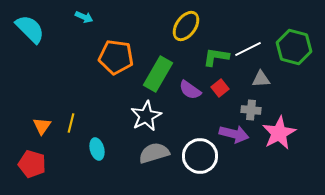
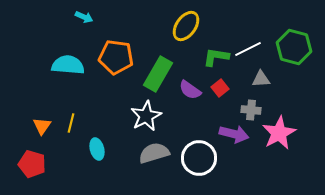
cyan semicircle: moved 38 px right, 36 px down; rotated 40 degrees counterclockwise
white circle: moved 1 px left, 2 px down
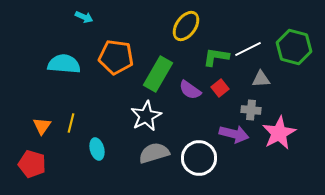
cyan semicircle: moved 4 px left, 1 px up
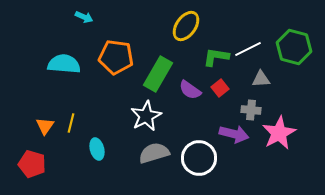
orange triangle: moved 3 px right
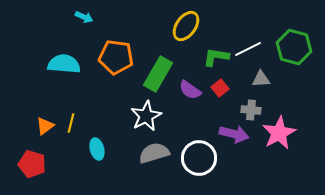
orange triangle: rotated 18 degrees clockwise
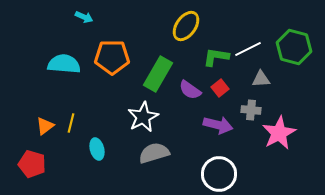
orange pentagon: moved 4 px left; rotated 8 degrees counterclockwise
white star: moved 3 px left, 1 px down
purple arrow: moved 16 px left, 9 px up
white circle: moved 20 px right, 16 px down
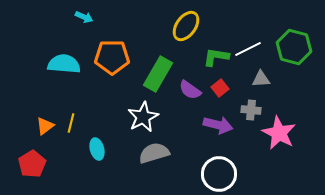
pink star: rotated 16 degrees counterclockwise
red pentagon: rotated 24 degrees clockwise
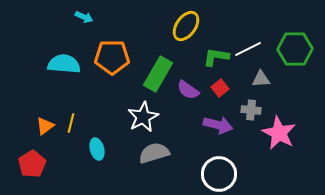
green hexagon: moved 1 px right, 2 px down; rotated 16 degrees counterclockwise
purple semicircle: moved 2 px left
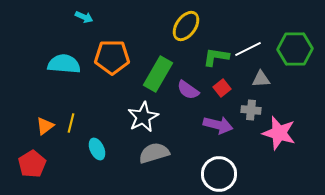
red square: moved 2 px right
pink star: rotated 12 degrees counterclockwise
cyan ellipse: rotated 10 degrees counterclockwise
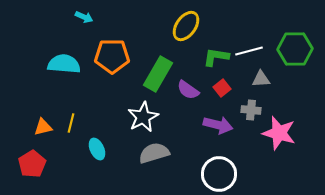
white line: moved 1 px right, 2 px down; rotated 12 degrees clockwise
orange pentagon: moved 1 px up
orange triangle: moved 2 px left, 1 px down; rotated 24 degrees clockwise
